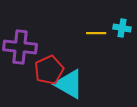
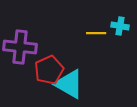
cyan cross: moved 2 px left, 2 px up
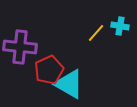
yellow line: rotated 48 degrees counterclockwise
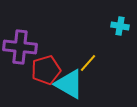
yellow line: moved 8 px left, 30 px down
red pentagon: moved 3 px left; rotated 8 degrees clockwise
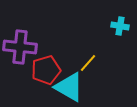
cyan triangle: moved 3 px down
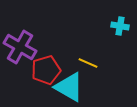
purple cross: rotated 24 degrees clockwise
yellow line: rotated 72 degrees clockwise
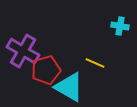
purple cross: moved 3 px right, 4 px down
yellow line: moved 7 px right
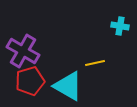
yellow line: rotated 36 degrees counterclockwise
red pentagon: moved 16 px left, 11 px down
cyan triangle: moved 1 px left, 1 px up
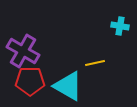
red pentagon: rotated 16 degrees clockwise
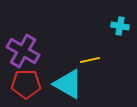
yellow line: moved 5 px left, 3 px up
red pentagon: moved 4 px left, 3 px down
cyan triangle: moved 2 px up
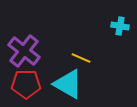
purple cross: moved 1 px right; rotated 8 degrees clockwise
yellow line: moved 9 px left, 2 px up; rotated 36 degrees clockwise
